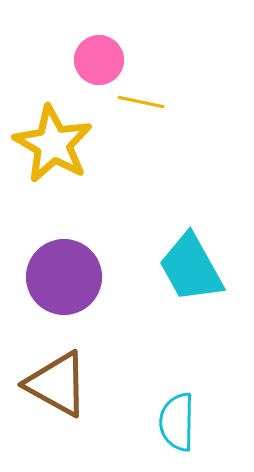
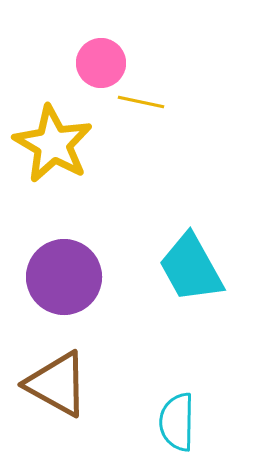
pink circle: moved 2 px right, 3 px down
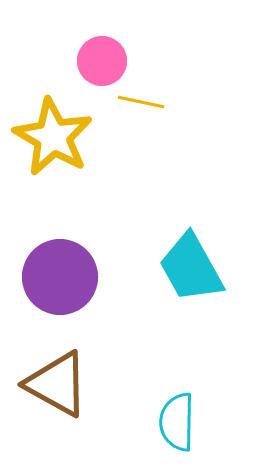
pink circle: moved 1 px right, 2 px up
yellow star: moved 7 px up
purple circle: moved 4 px left
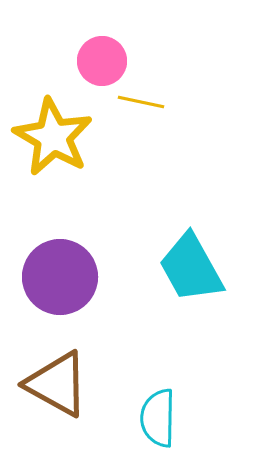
cyan semicircle: moved 19 px left, 4 px up
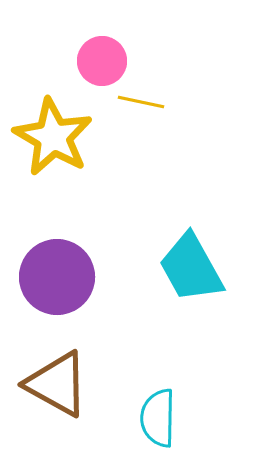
purple circle: moved 3 px left
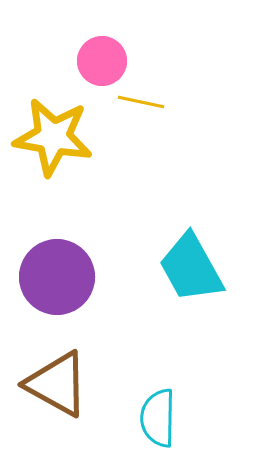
yellow star: rotated 20 degrees counterclockwise
